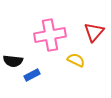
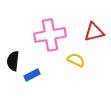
red triangle: rotated 35 degrees clockwise
black semicircle: rotated 90 degrees clockwise
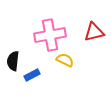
yellow semicircle: moved 11 px left
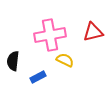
red triangle: moved 1 px left
blue rectangle: moved 6 px right, 2 px down
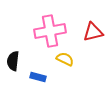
pink cross: moved 4 px up
yellow semicircle: moved 1 px up
blue rectangle: rotated 42 degrees clockwise
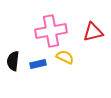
pink cross: moved 1 px right
yellow semicircle: moved 2 px up
blue rectangle: moved 13 px up; rotated 28 degrees counterclockwise
